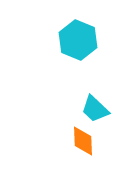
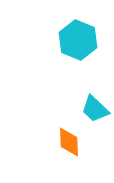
orange diamond: moved 14 px left, 1 px down
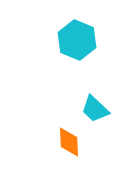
cyan hexagon: moved 1 px left
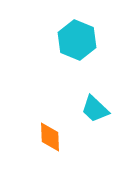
orange diamond: moved 19 px left, 5 px up
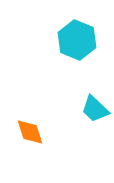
orange diamond: moved 20 px left, 5 px up; rotated 16 degrees counterclockwise
